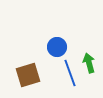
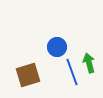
blue line: moved 2 px right, 1 px up
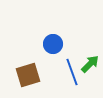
blue circle: moved 4 px left, 3 px up
green arrow: moved 1 px right, 1 px down; rotated 60 degrees clockwise
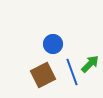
brown square: moved 15 px right; rotated 10 degrees counterclockwise
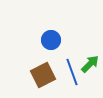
blue circle: moved 2 px left, 4 px up
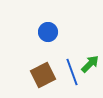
blue circle: moved 3 px left, 8 px up
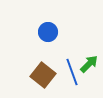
green arrow: moved 1 px left
brown square: rotated 25 degrees counterclockwise
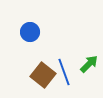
blue circle: moved 18 px left
blue line: moved 8 px left
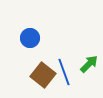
blue circle: moved 6 px down
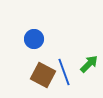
blue circle: moved 4 px right, 1 px down
brown square: rotated 10 degrees counterclockwise
